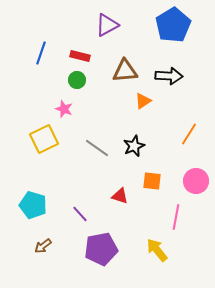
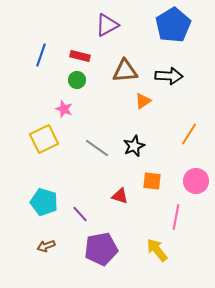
blue line: moved 2 px down
cyan pentagon: moved 11 px right, 3 px up
brown arrow: moved 3 px right; rotated 18 degrees clockwise
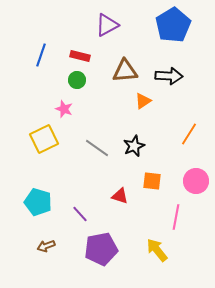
cyan pentagon: moved 6 px left
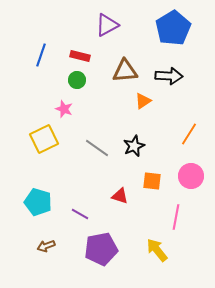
blue pentagon: moved 3 px down
pink circle: moved 5 px left, 5 px up
purple line: rotated 18 degrees counterclockwise
